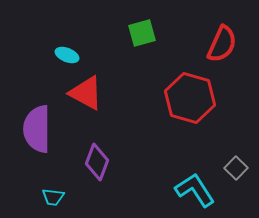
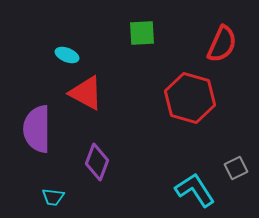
green square: rotated 12 degrees clockwise
gray square: rotated 20 degrees clockwise
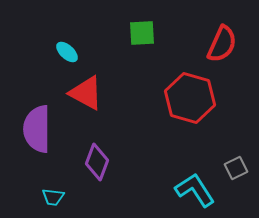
cyan ellipse: moved 3 px up; rotated 20 degrees clockwise
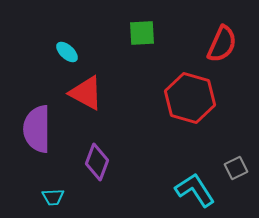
cyan trapezoid: rotated 10 degrees counterclockwise
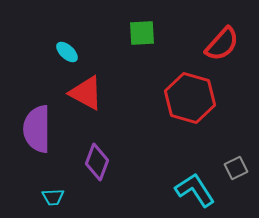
red semicircle: rotated 18 degrees clockwise
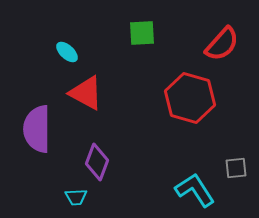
gray square: rotated 20 degrees clockwise
cyan trapezoid: moved 23 px right
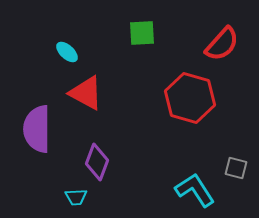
gray square: rotated 20 degrees clockwise
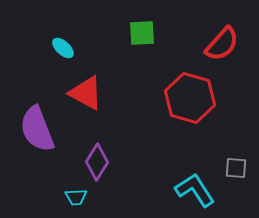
cyan ellipse: moved 4 px left, 4 px up
purple semicircle: rotated 21 degrees counterclockwise
purple diamond: rotated 12 degrees clockwise
gray square: rotated 10 degrees counterclockwise
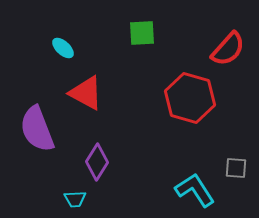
red semicircle: moved 6 px right, 5 px down
cyan trapezoid: moved 1 px left, 2 px down
